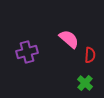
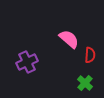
purple cross: moved 10 px down; rotated 10 degrees counterclockwise
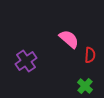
purple cross: moved 1 px left, 1 px up; rotated 10 degrees counterclockwise
green cross: moved 3 px down
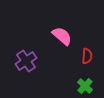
pink semicircle: moved 7 px left, 3 px up
red semicircle: moved 3 px left, 1 px down
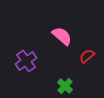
red semicircle: rotated 133 degrees counterclockwise
green cross: moved 20 px left
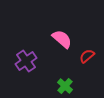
pink semicircle: moved 3 px down
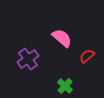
pink semicircle: moved 1 px up
purple cross: moved 2 px right, 2 px up
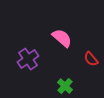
red semicircle: moved 4 px right, 3 px down; rotated 91 degrees counterclockwise
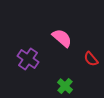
purple cross: rotated 20 degrees counterclockwise
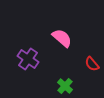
red semicircle: moved 1 px right, 5 px down
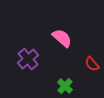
purple cross: rotated 15 degrees clockwise
